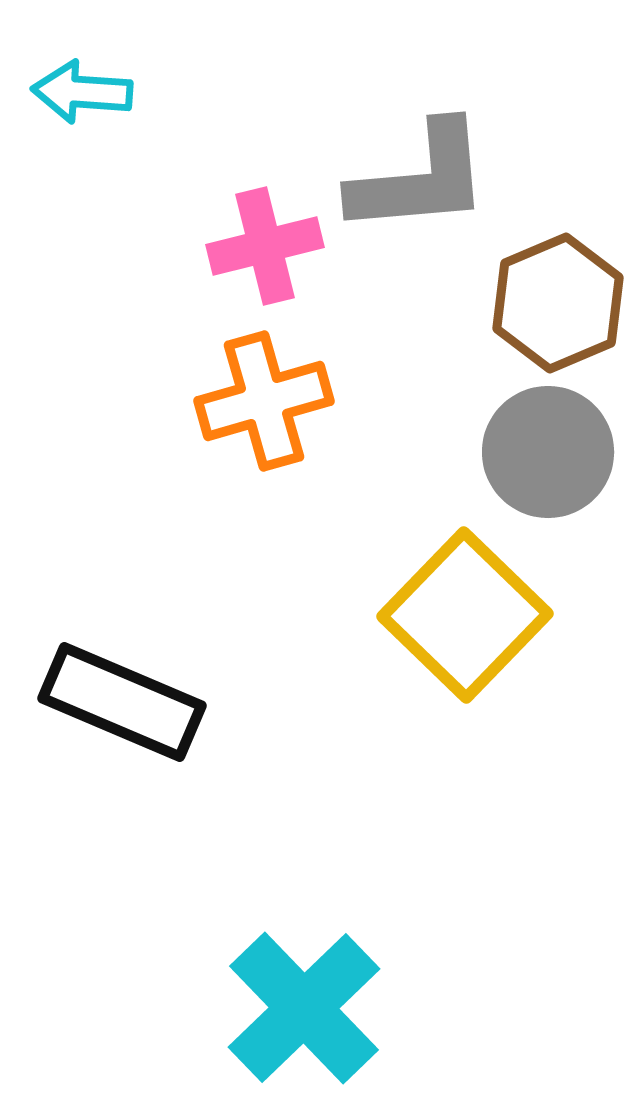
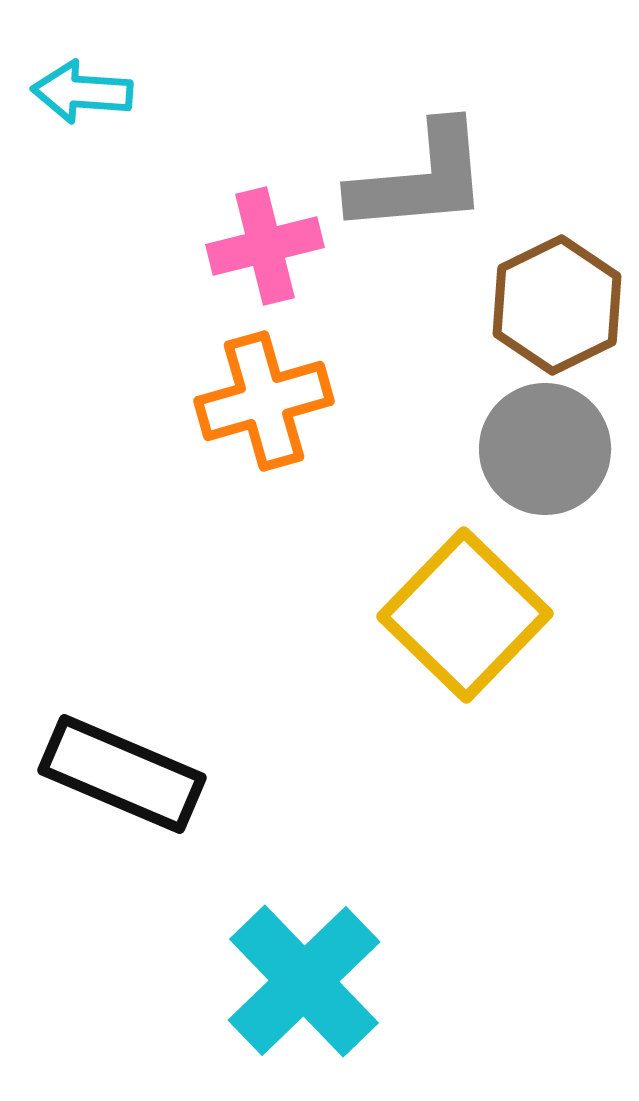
brown hexagon: moved 1 px left, 2 px down; rotated 3 degrees counterclockwise
gray circle: moved 3 px left, 3 px up
black rectangle: moved 72 px down
cyan cross: moved 27 px up
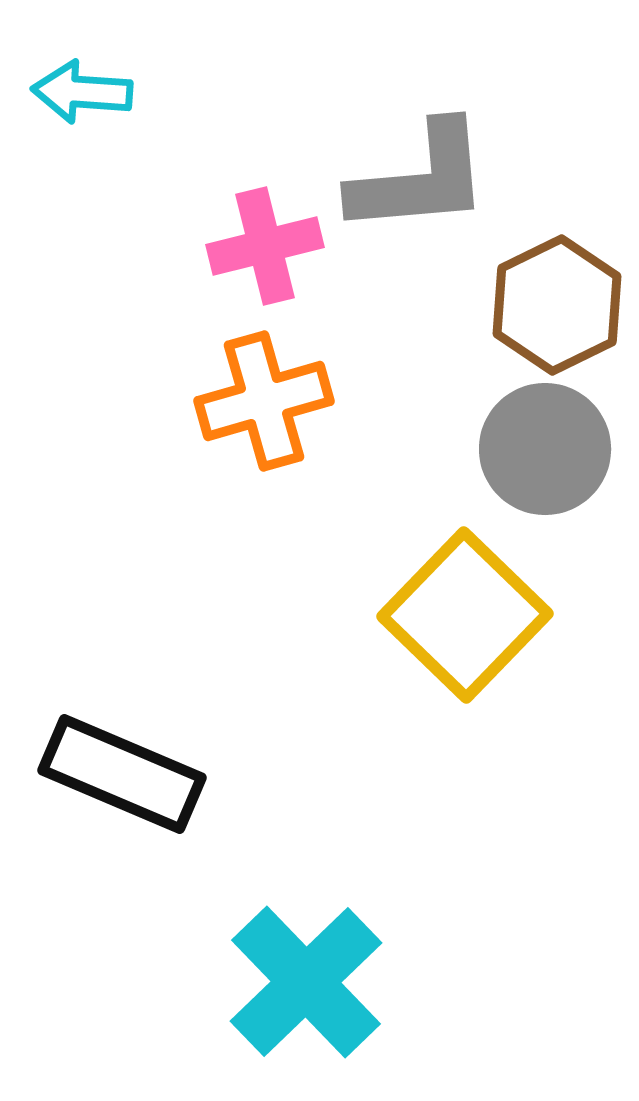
cyan cross: moved 2 px right, 1 px down
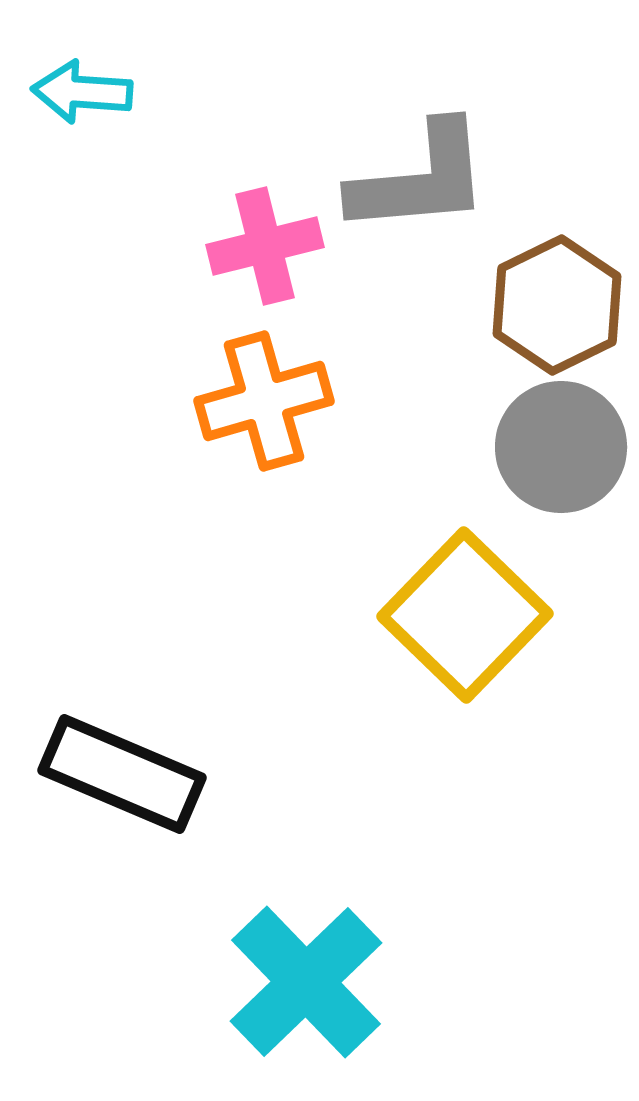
gray circle: moved 16 px right, 2 px up
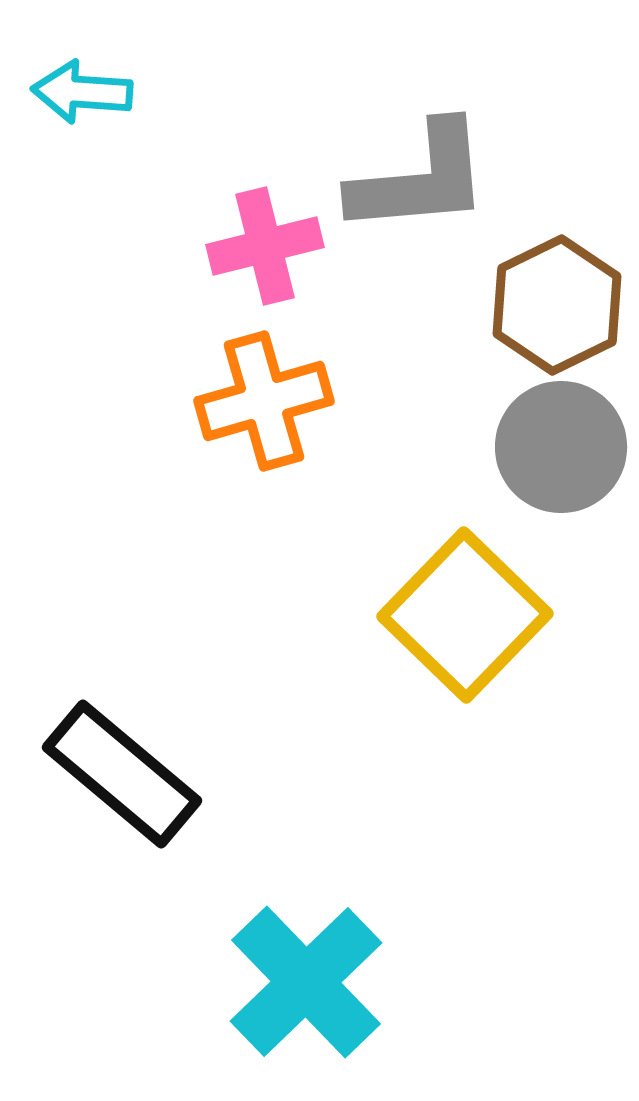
black rectangle: rotated 17 degrees clockwise
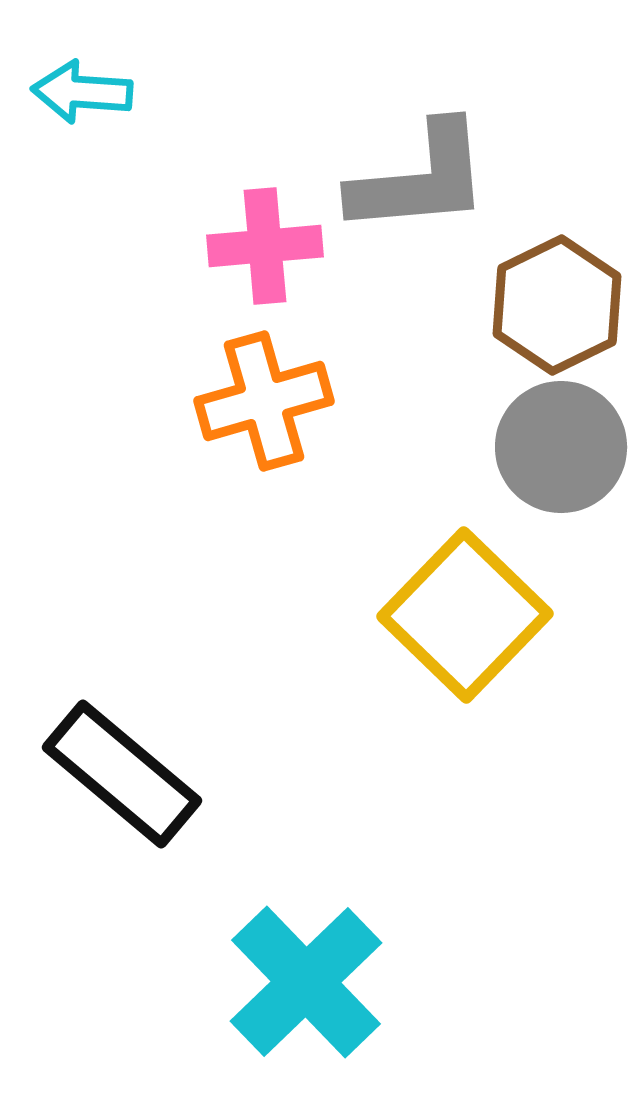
pink cross: rotated 9 degrees clockwise
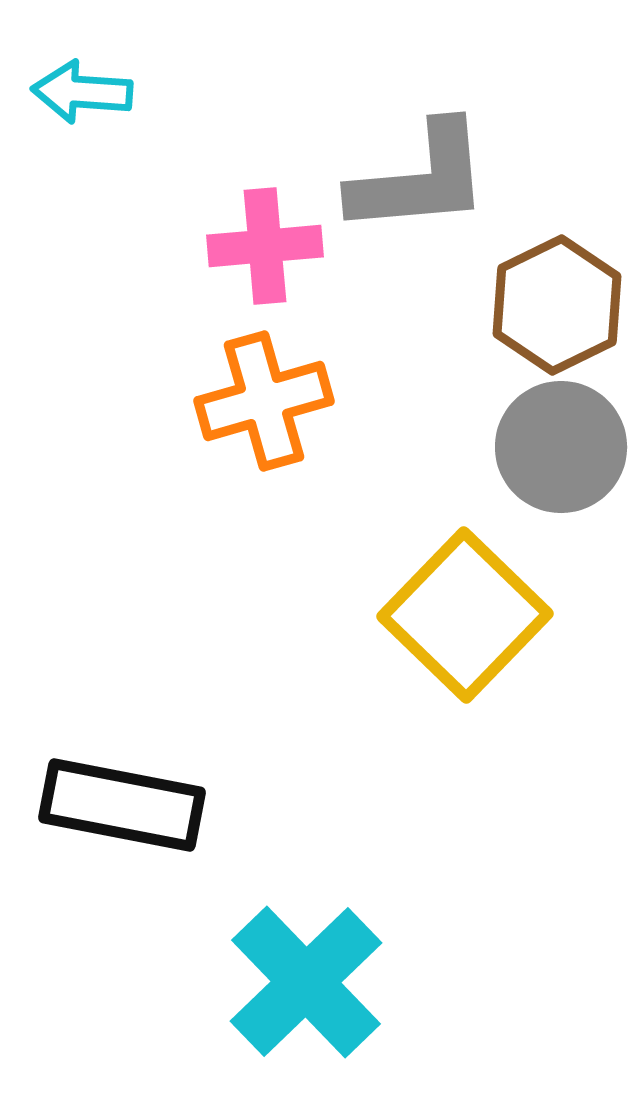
black rectangle: moved 31 px down; rotated 29 degrees counterclockwise
